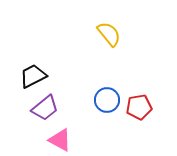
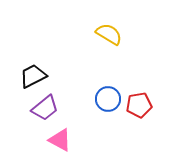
yellow semicircle: rotated 20 degrees counterclockwise
blue circle: moved 1 px right, 1 px up
red pentagon: moved 2 px up
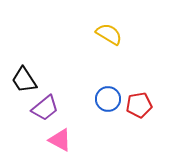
black trapezoid: moved 9 px left, 4 px down; rotated 96 degrees counterclockwise
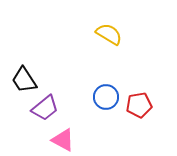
blue circle: moved 2 px left, 2 px up
pink triangle: moved 3 px right
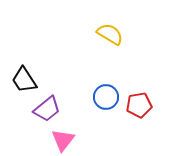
yellow semicircle: moved 1 px right
purple trapezoid: moved 2 px right, 1 px down
pink triangle: rotated 40 degrees clockwise
